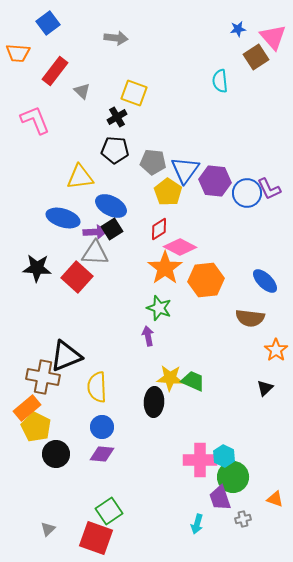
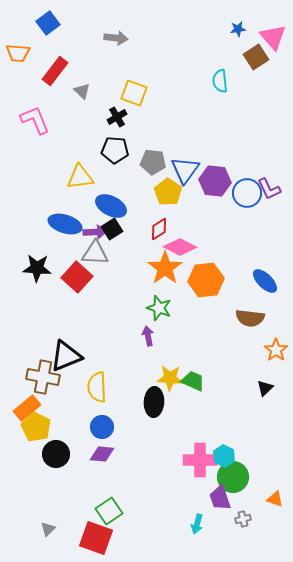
blue ellipse at (63, 218): moved 2 px right, 6 px down
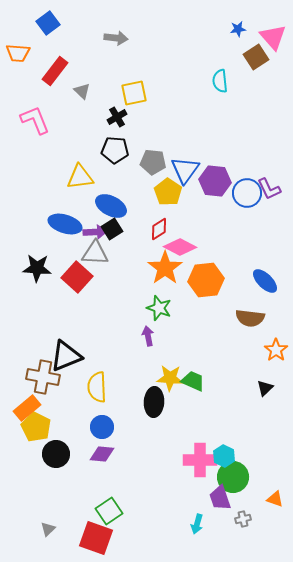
yellow square at (134, 93): rotated 32 degrees counterclockwise
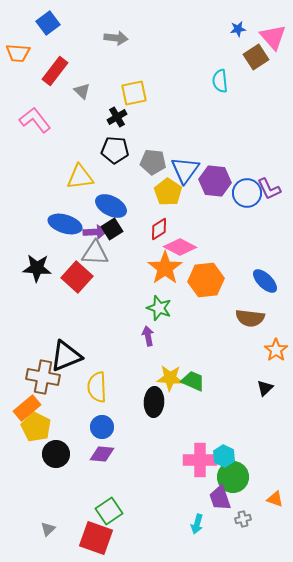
pink L-shape at (35, 120): rotated 16 degrees counterclockwise
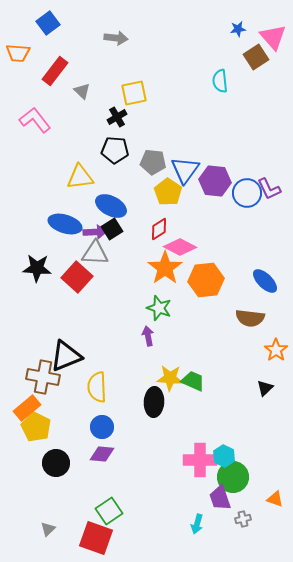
black circle at (56, 454): moved 9 px down
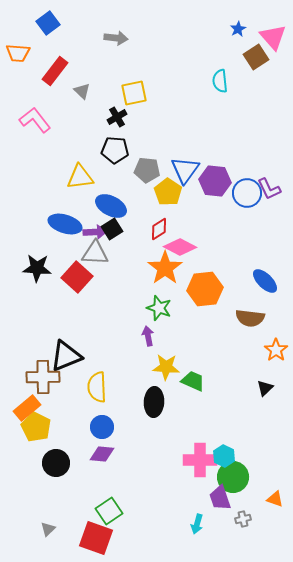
blue star at (238, 29): rotated 21 degrees counterclockwise
gray pentagon at (153, 162): moved 6 px left, 8 px down
orange hexagon at (206, 280): moved 1 px left, 9 px down
brown cross at (43, 377): rotated 12 degrees counterclockwise
yellow star at (170, 378): moved 4 px left, 11 px up
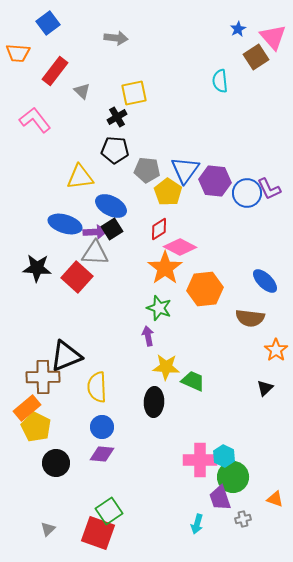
red square at (96, 538): moved 2 px right, 5 px up
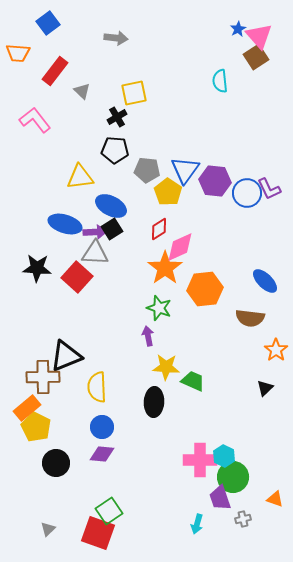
pink triangle at (273, 37): moved 14 px left, 1 px up
pink diamond at (180, 247): rotated 52 degrees counterclockwise
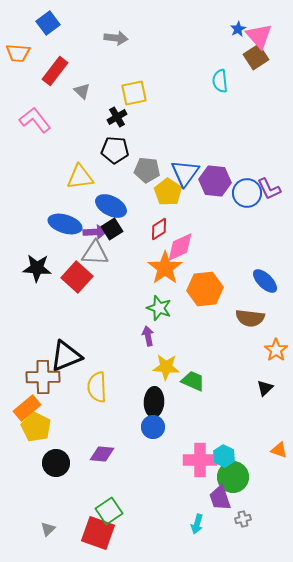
blue triangle at (185, 170): moved 3 px down
blue circle at (102, 427): moved 51 px right
orange triangle at (275, 499): moved 4 px right, 49 px up
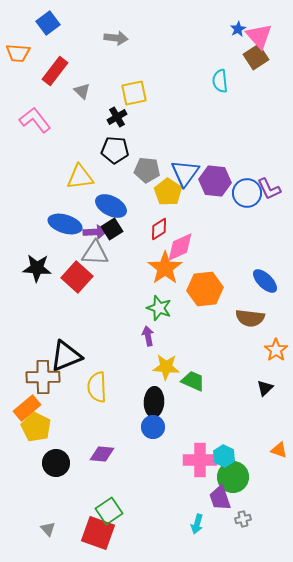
gray triangle at (48, 529): rotated 28 degrees counterclockwise
